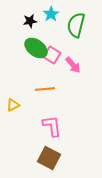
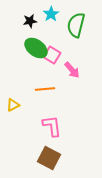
pink arrow: moved 1 px left, 5 px down
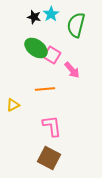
black star: moved 4 px right, 4 px up; rotated 24 degrees clockwise
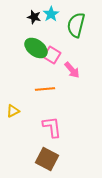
yellow triangle: moved 6 px down
pink L-shape: moved 1 px down
brown square: moved 2 px left, 1 px down
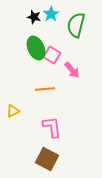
green ellipse: rotated 30 degrees clockwise
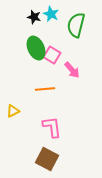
cyan star: rotated 14 degrees counterclockwise
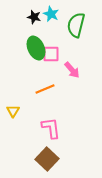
pink square: moved 1 px left, 1 px up; rotated 30 degrees counterclockwise
orange line: rotated 18 degrees counterclockwise
yellow triangle: rotated 32 degrees counterclockwise
pink L-shape: moved 1 px left, 1 px down
brown square: rotated 15 degrees clockwise
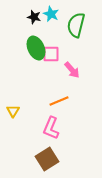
orange line: moved 14 px right, 12 px down
pink L-shape: rotated 150 degrees counterclockwise
brown square: rotated 15 degrees clockwise
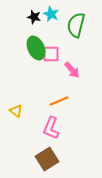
yellow triangle: moved 3 px right; rotated 24 degrees counterclockwise
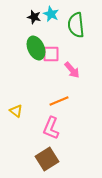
green semicircle: rotated 20 degrees counterclockwise
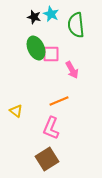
pink arrow: rotated 12 degrees clockwise
